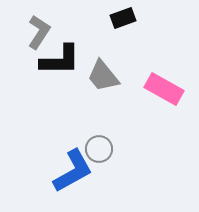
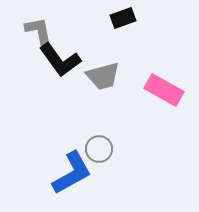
gray L-shape: rotated 44 degrees counterclockwise
black L-shape: rotated 54 degrees clockwise
gray trapezoid: rotated 66 degrees counterclockwise
pink rectangle: moved 1 px down
blue L-shape: moved 1 px left, 2 px down
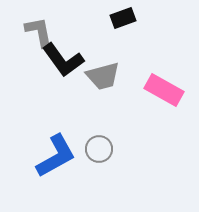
black L-shape: moved 3 px right
blue L-shape: moved 16 px left, 17 px up
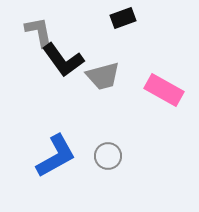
gray circle: moved 9 px right, 7 px down
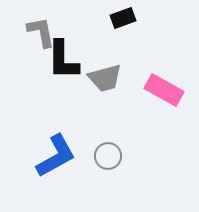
gray L-shape: moved 2 px right
black L-shape: rotated 36 degrees clockwise
gray trapezoid: moved 2 px right, 2 px down
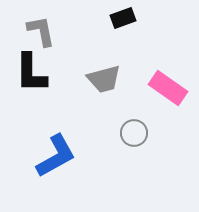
gray L-shape: moved 1 px up
black L-shape: moved 32 px left, 13 px down
gray trapezoid: moved 1 px left, 1 px down
pink rectangle: moved 4 px right, 2 px up; rotated 6 degrees clockwise
gray circle: moved 26 px right, 23 px up
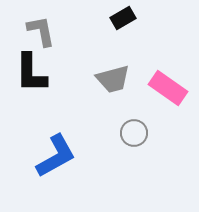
black rectangle: rotated 10 degrees counterclockwise
gray trapezoid: moved 9 px right
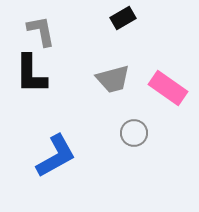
black L-shape: moved 1 px down
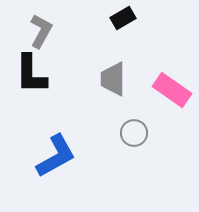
gray L-shape: rotated 40 degrees clockwise
gray trapezoid: rotated 105 degrees clockwise
pink rectangle: moved 4 px right, 2 px down
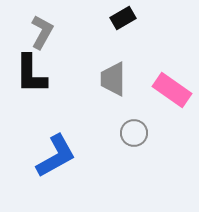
gray L-shape: moved 1 px right, 1 px down
